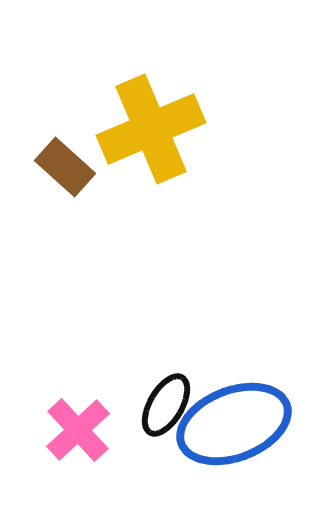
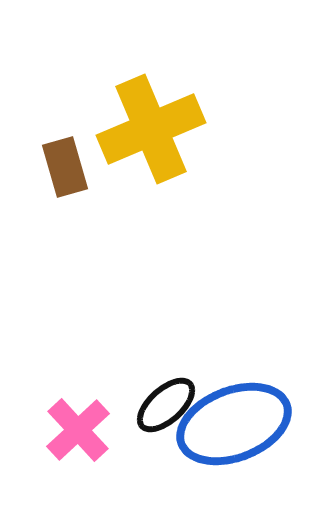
brown rectangle: rotated 32 degrees clockwise
black ellipse: rotated 18 degrees clockwise
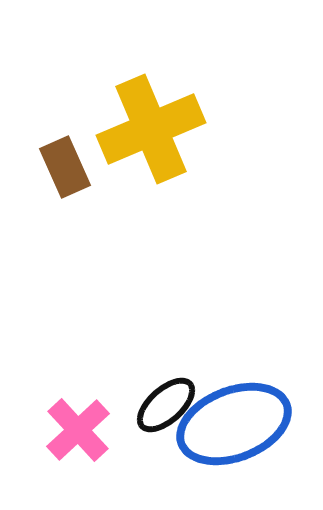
brown rectangle: rotated 8 degrees counterclockwise
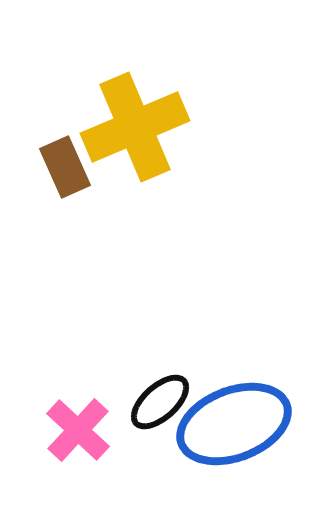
yellow cross: moved 16 px left, 2 px up
black ellipse: moved 6 px left, 3 px up
pink cross: rotated 4 degrees counterclockwise
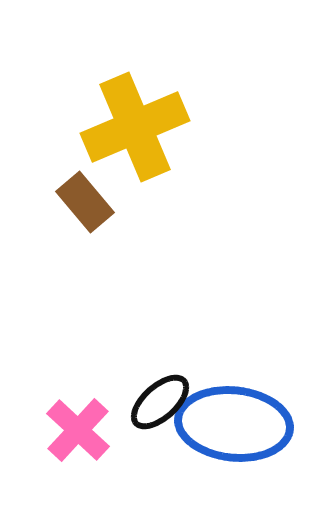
brown rectangle: moved 20 px right, 35 px down; rotated 16 degrees counterclockwise
blue ellipse: rotated 27 degrees clockwise
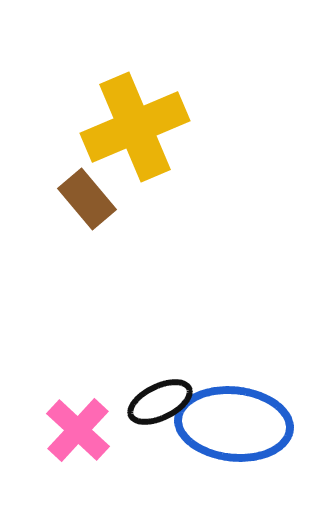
brown rectangle: moved 2 px right, 3 px up
black ellipse: rotated 16 degrees clockwise
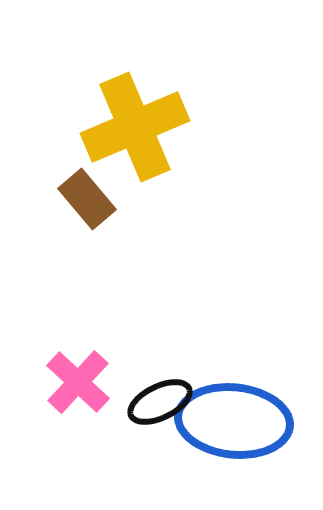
blue ellipse: moved 3 px up
pink cross: moved 48 px up
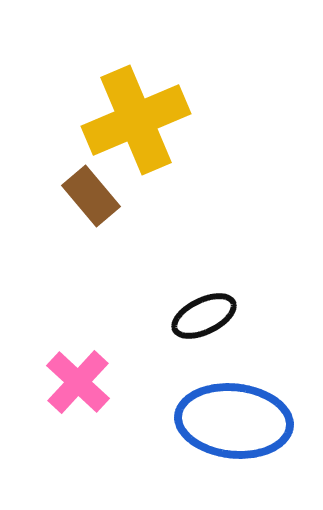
yellow cross: moved 1 px right, 7 px up
brown rectangle: moved 4 px right, 3 px up
black ellipse: moved 44 px right, 86 px up
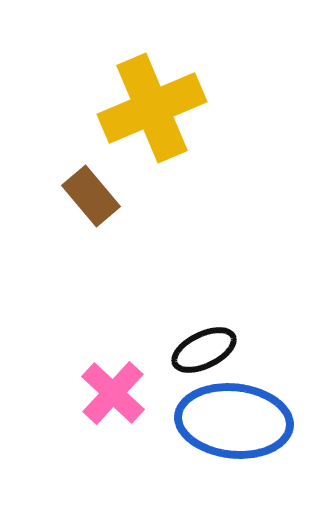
yellow cross: moved 16 px right, 12 px up
black ellipse: moved 34 px down
pink cross: moved 35 px right, 11 px down
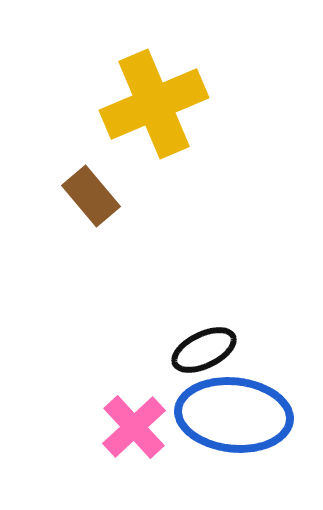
yellow cross: moved 2 px right, 4 px up
pink cross: moved 21 px right, 34 px down; rotated 4 degrees clockwise
blue ellipse: moved 6 px up
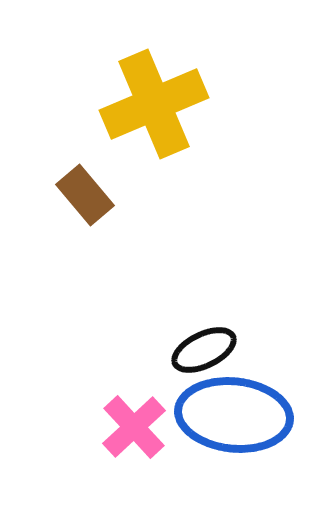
brown rectangle: moved 6 px left, 1 px up
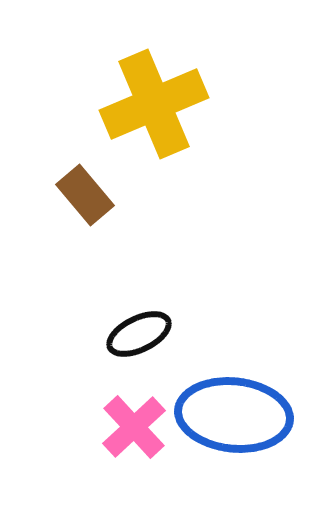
black ellipse: moved 65 px left, 16 px up
